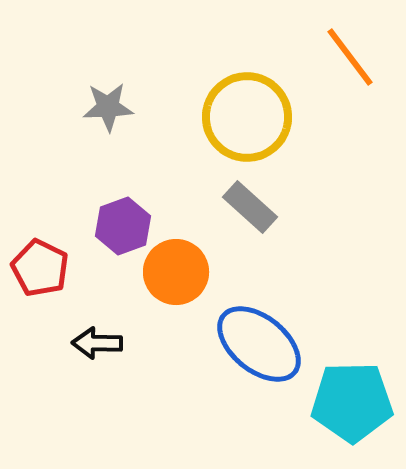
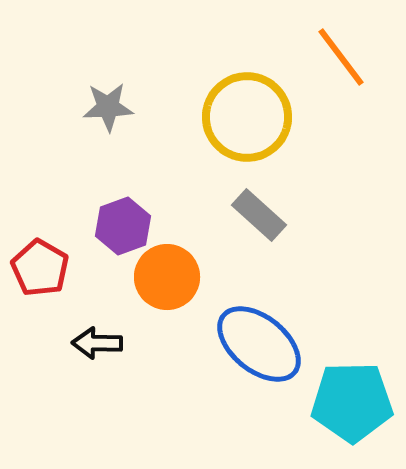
orange line: moved 9 px left
gray rectangle: moved 9 px right, 8 px down
red pentagon: rotated 4 degrees clockwise
orange circle: moved 9 px left, 5 px down
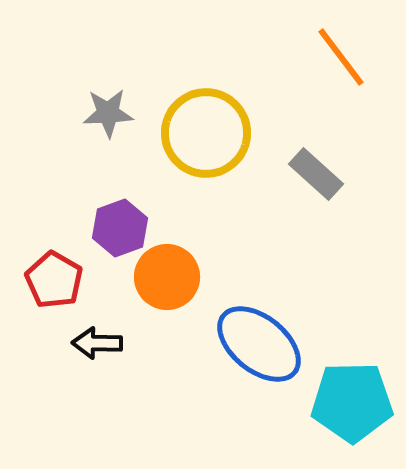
gray star: moved 6 px down
yellow circle: moved 41 px left, 16 px down
gray rectangle: moved 57 px right, 41 px up
purple hexagon: moved 3 px left, 2 px down
red pentagon: moved 14 px right, 12 px down
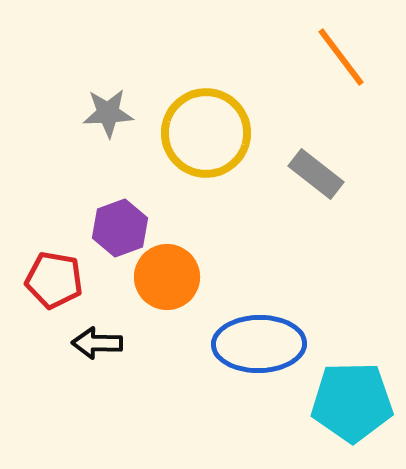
gray rectangle: rotated 4 degrees counterclockwise
red pentagon: rotated 20 degrees counterclockwise
blue ellipse: rotated 40 degrees counterclockwise
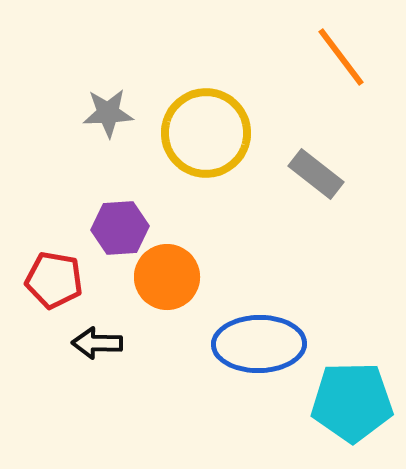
purple hexagon: rotated 16 degrees clockwise
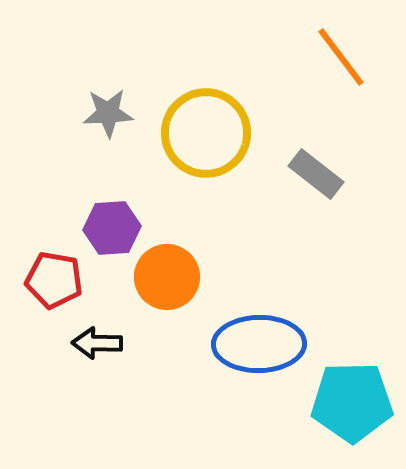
purple hexagon: moved 8 px left
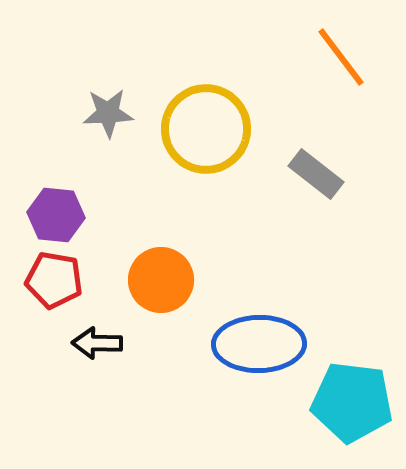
yellow circle: moved 4 px up
purple hexagon: moved 56 px left, 13 px up; rotated 10 degrees clockwise
orange circle: moved 6 px left, 3 px down
cyan pentagon: rotated 8 degrees clockwise
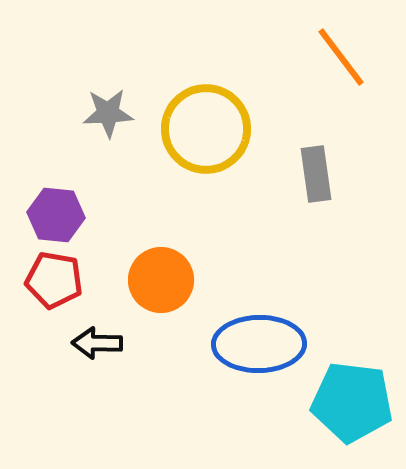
gray rectangle: rotated 44 degrees clockwise
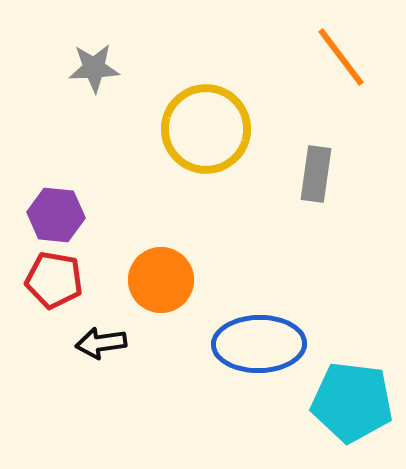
gray star: moved 14 px left, 45 px up
gray rectangle: rotated 16 degrees clockwise
black arrow: moved 4 px right; rotated 9 degrees counterclockwise
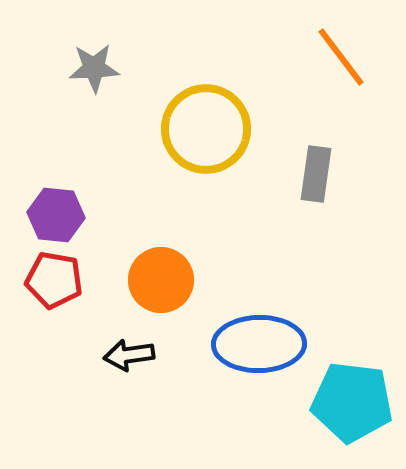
black arrow: moved 28 px right, 12 px down
